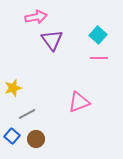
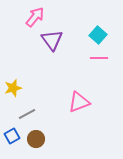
pink arrow: moved 1 px left; rotated 40 degrees counterclockwise
blue square: rotated 21 degrees clockwise
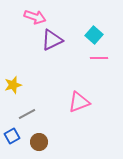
pink arrow: rotated 70 degrees clockwise
cyan square: moved 4 px left
purple triangle: rotated 40 degrees clockwise
yellow star: moved 3 px up
brown circle: moved 3 px right, 3 px down
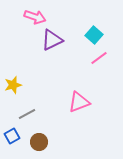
pink line: rotated 36 degrees counterclockwise
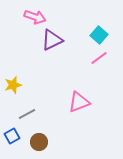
cyan square: moved 5 px right
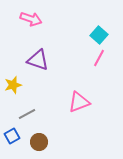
pink arrow: moved 4 px left, 2 px down
purple triangle: moved 14 px left, 20 px down; rotated 45 degrees clockwise
pink line: rotated 24 degrees counterclockwise
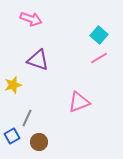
pink line: rotated 30 degrees clockwise
gray line: moved 4 px down; rotated 36 degrees counterclockwise
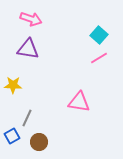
purple triangle: moved 10 px left, 11 px up; rotated 10 degrees counterclockwise
yellow star: rotated 18 degrees clockwise
pink triangle: rotated 30 degrees clockwise
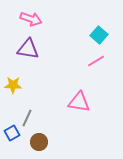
pink line: moved 3 px left, 3 px down
blue square: moved 3 px up
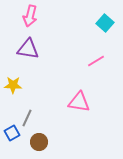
pink arrow: moved 1 px left, 3 px up; rotated 85 degrees clockwise
cyan square: moved 6 px right, 12 px up
